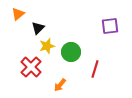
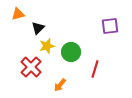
orange triangle: rotated 24 degrees clockwise
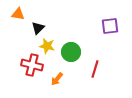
orange triangle: rotated 24 degrees clockwise
yellow star: rotated 28 degrees clockwise
red cross: moved 1 px right, 2 px up; rotated 30 degrees counterclockwise
orange arrow: moved 3 px left, 6 px up
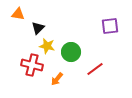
red line: rotated 36 degrees clockwise
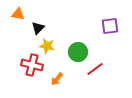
green circle: moved 7 px right
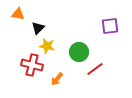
green circle: moved 1 px right
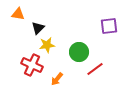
purple square: moved 1 px left
yellow star: moved 1 px up; rotated 21 degrees counterclockwise
red cross: rotated 10 degrees clockwise
